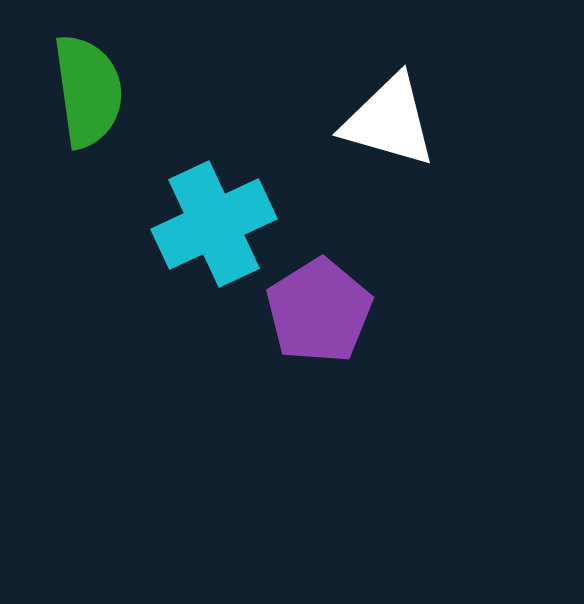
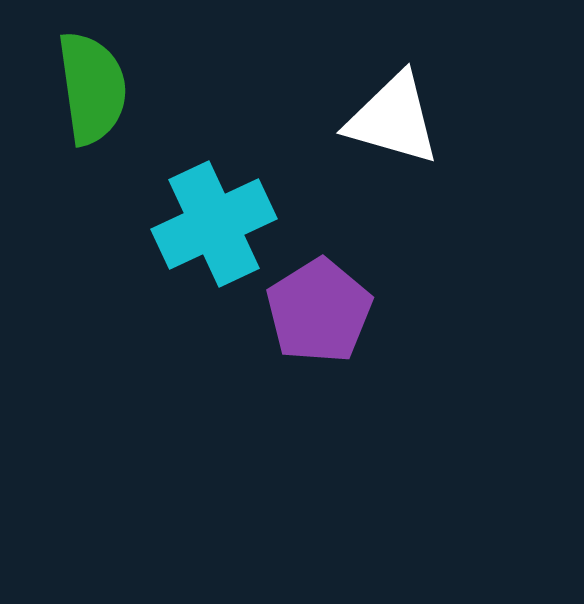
green semicircle: moved 4 px right, 3 px up
white triangle: moved 4 px right, 2 px up
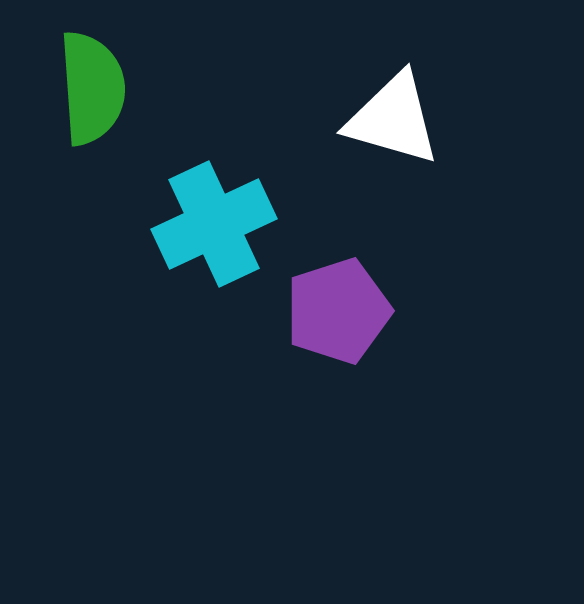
green semicircle: rotated 4 degrees clockwise
purple pentagon: moved 19 px right; rotated 14 degrees clockwise
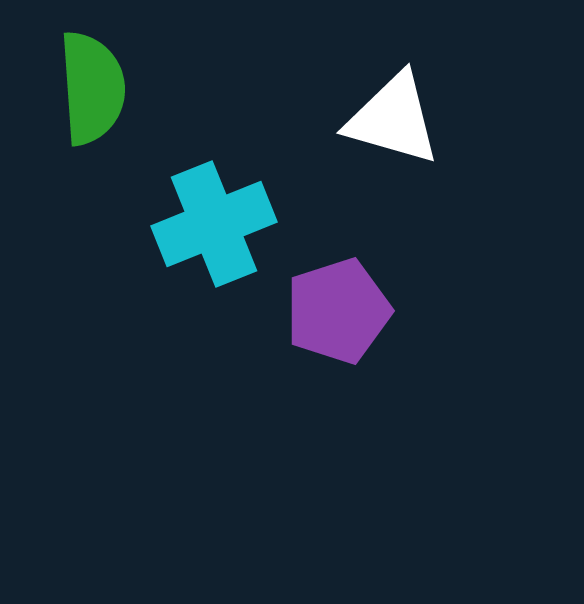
cyan cross: rotated 3 degrees clockwise
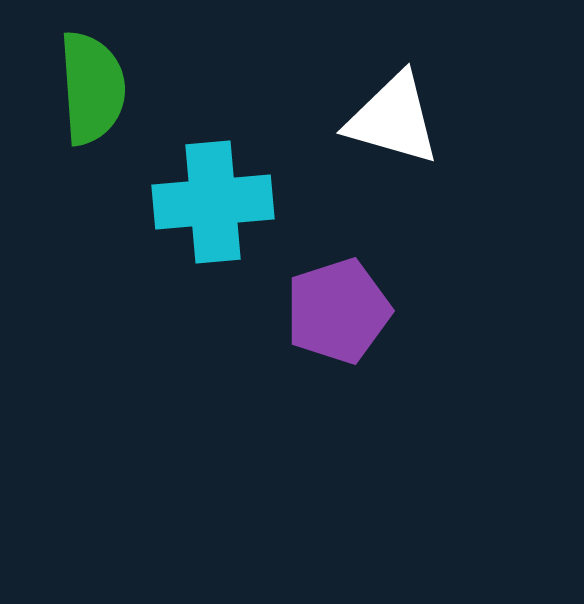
cyan cross: moved 1 px left, 22 px up; rotated 17 degrees clockwise
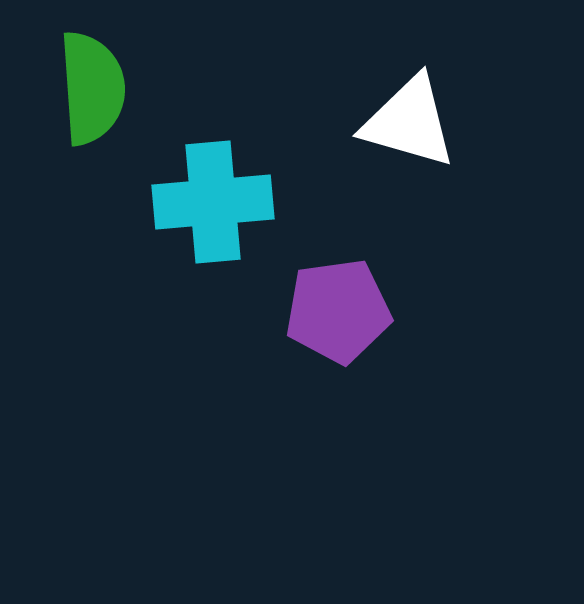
white triangle: moved 16 px right, 3 px down
purple pentagon: rotated 10 degrees clockwise
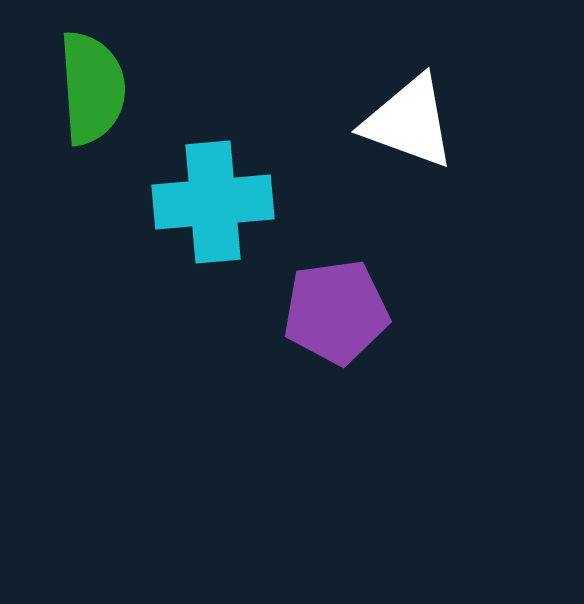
white triangle: rotated 4 degrees clockwise
purple pentagon: moved 2 px left, 1 px down
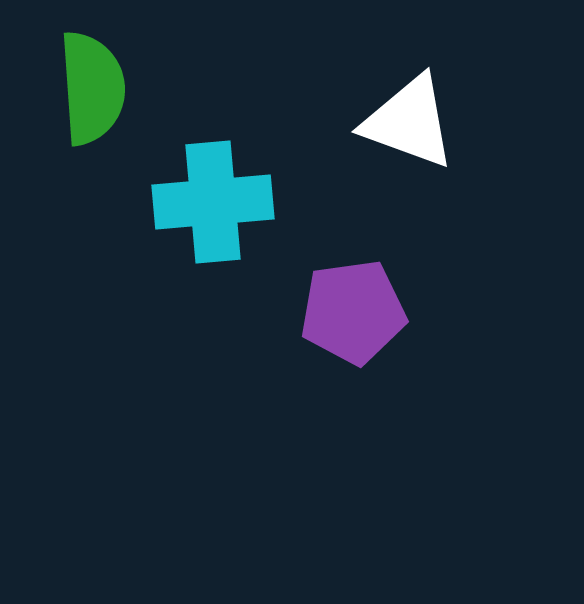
purple pentagon: moved 17 px right
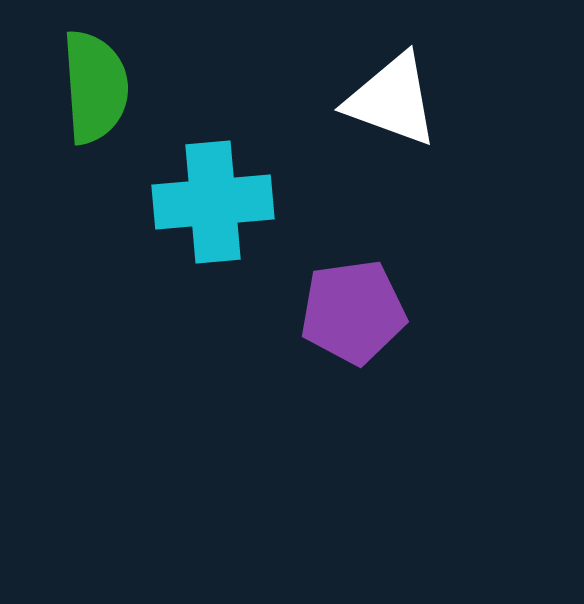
green semicircle: moved 3 px right, 1 px up
white triangle: moved 17 px left, 22 px up
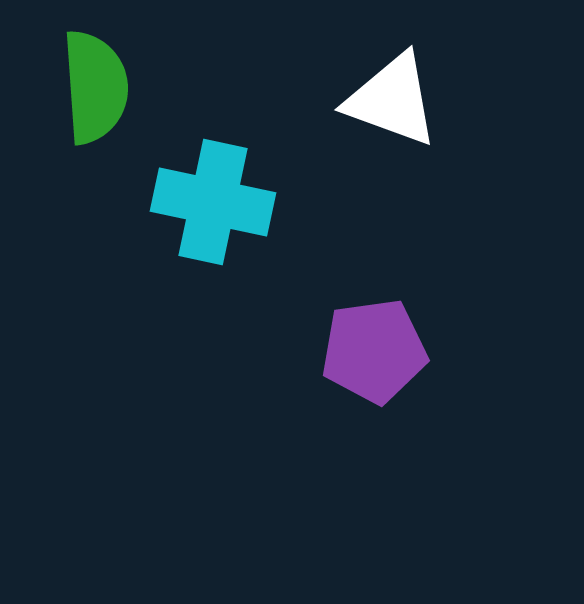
cyan cross: rotated 17 degrees clockwise
purple pentagon: moved 21 px right, 39 px down
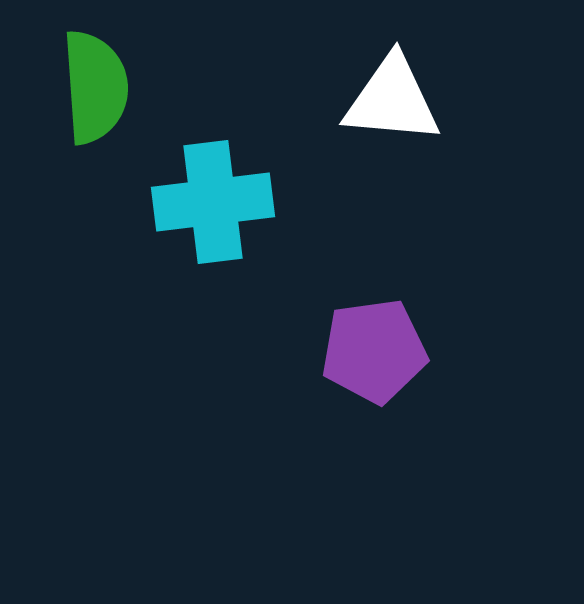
white triangle: rotated 15 degrees counterclockwise
cyan cross: rotated 19 degrees counterclockwise
